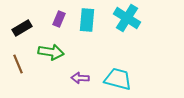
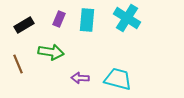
black rectangle: moved 2 px right, 3 px up
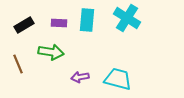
purple rectangle: moved 4 px down; rotated 70 degrees clockwise
purple arrow: moved 1 px up; rotated 12 degrees counterclockwise
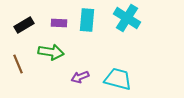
purple arrow: rotated 12 degrees counterclockwise
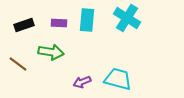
black rectangle: rotated 12 degrees clockwise
brown line: rotated 30 degrees counterclockwise
purple arrow: moved 2 px right, 5 px down
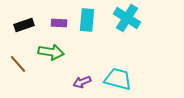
brown line: rotated 12 degrees clockwise
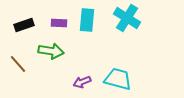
green arrow: moved 1 px up
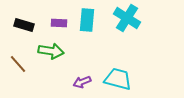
black rectangle: rotated 36 degrees clockwise
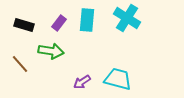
purple rectangle: rotated 56 degrees counterclockwise
brown line: moved 2 px right
purple arrow: rotated 12 degrees counterclockwise
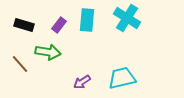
purple rectangle: moved 2 px down
green arrow: moved 3 px left, 1 px down
cyan trapezoid: moved 4 px right, 1 px up; rotated 28 degrees counterclockwise
